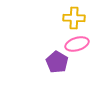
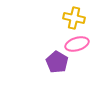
yellow cross: rotated 10 degrees clockwise
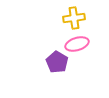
yellow cross: rotated 20 degrees counterclockwise
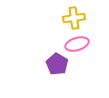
purple pentagon: moved 2 px down
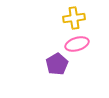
purple pentagon: rotated 10 degrees clockwise
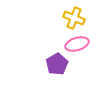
yellow cross: rotated 30 degrees clockwise
